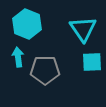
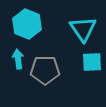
cyan arrow: moved 2 px down
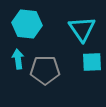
cyan hexagon: rotated 16 degrees counterclockwise
cyan triangle: moved 1 px left
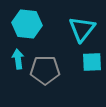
cyan triangle: rotated 12 degrees clockwise
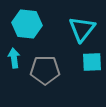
cyan arrow: moved 4 px left, 1 px up
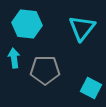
cyan triangle: moved 1 px up
cyan square: moved 1 px left, 26 px down; rotated 30 degrees clockwise
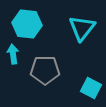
cyan arrow: moved 1 px left, 4 px up
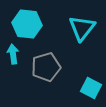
gray pentagon: moved 1 px right, 3 px up; rotated 16 degrees counterclockwise
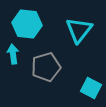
cyan triangle: moved 3 px left, 2 px down
